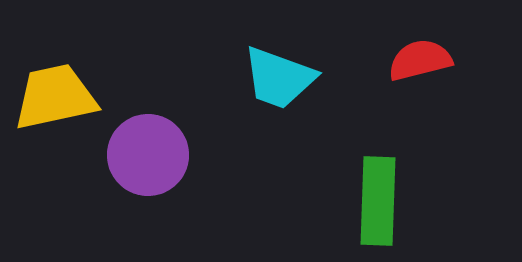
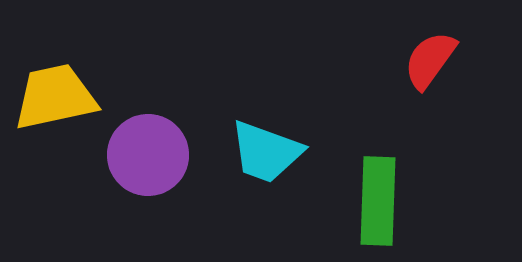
red semicircle: moved 10 px right; rotated 40 degrees counterclockwise
cyan trapezoid: moved 13 px left, 74 px down
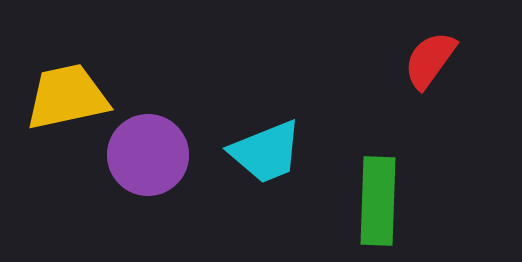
yellow trapezoid: moved 12 px right
cyan trapezoid: rotated 42 degrees counterclockwise
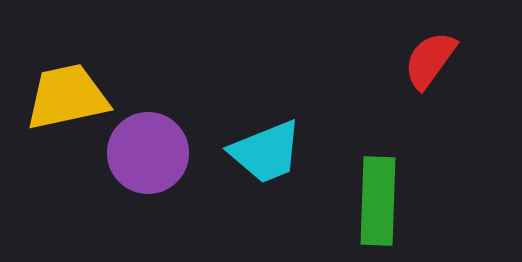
purple circle: moved 2 px up
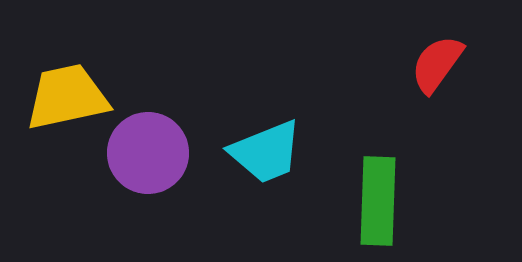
red semicircle: moved 7 px right, 4 px down
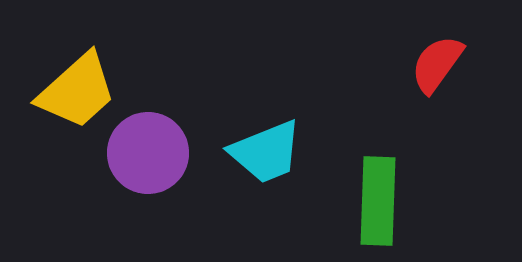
yellow trapezoid: moved 10 px right, 6 px up; rotated 150 degrees clockwise
